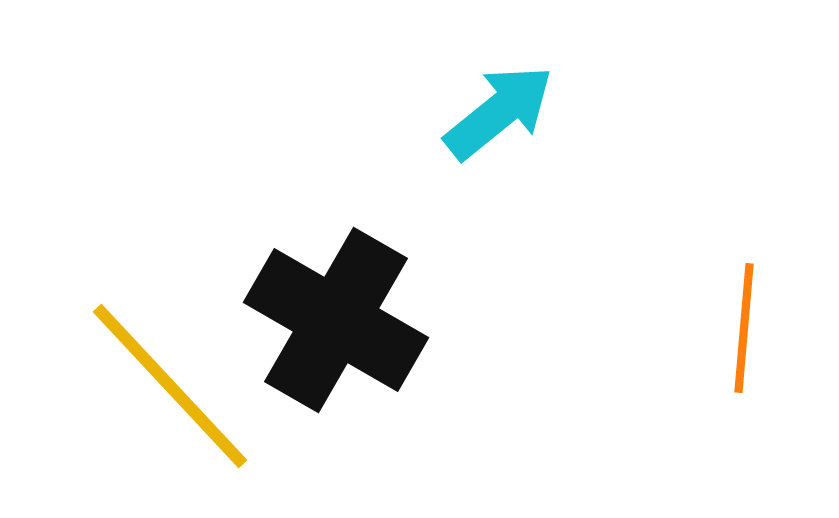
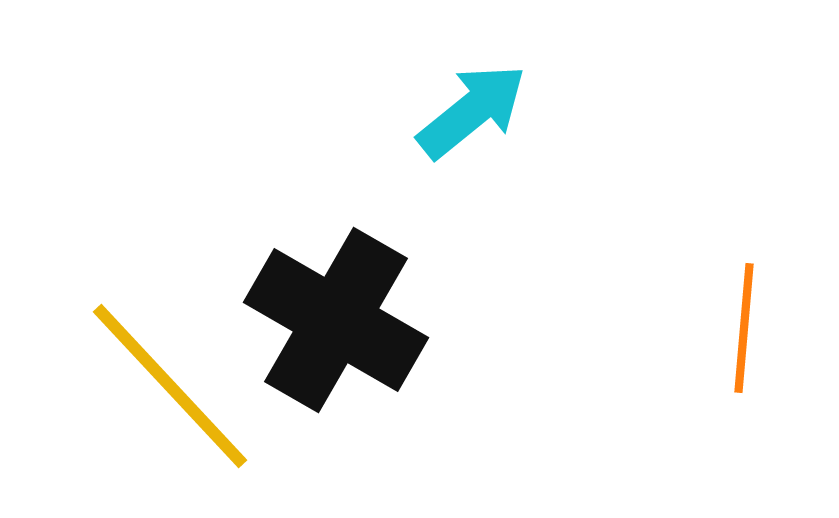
cyan arrow: moved 27 px left, 1 px up
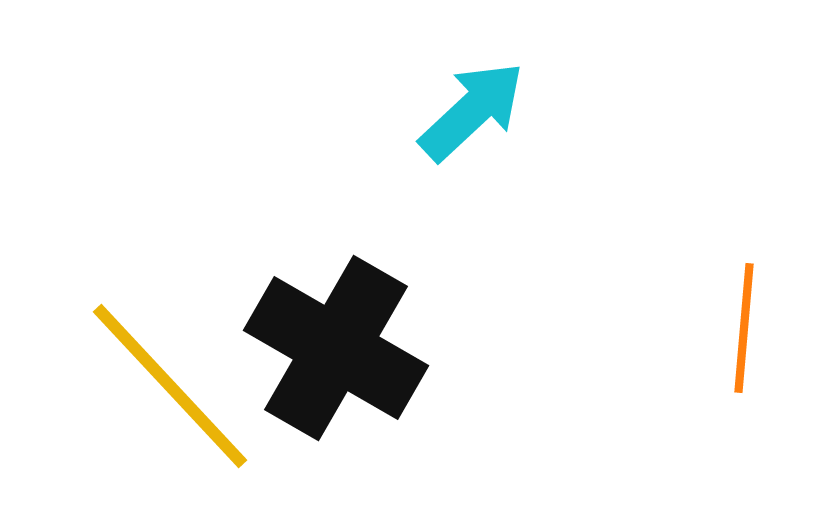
cyan arrow: rotated 4 degrees counterclockwise
black cross: moved 28 px down
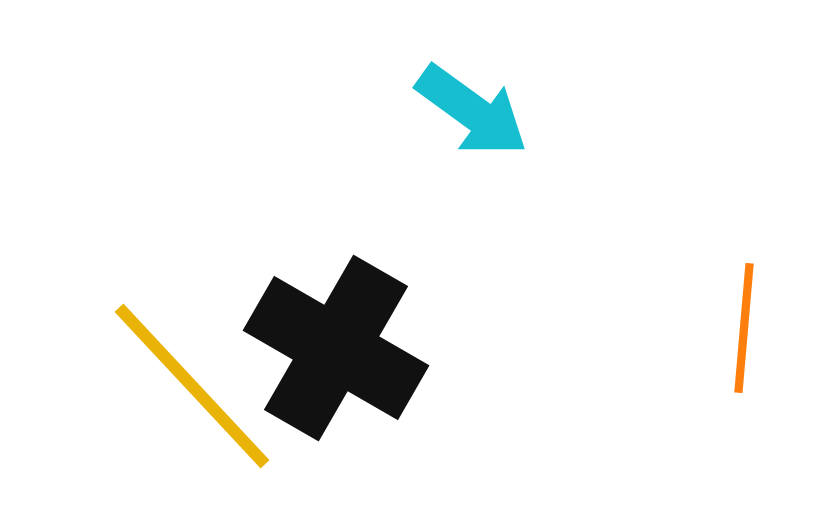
cyan arrow: rotated 79 degrees clockwise
yellow line: moved 22 px right
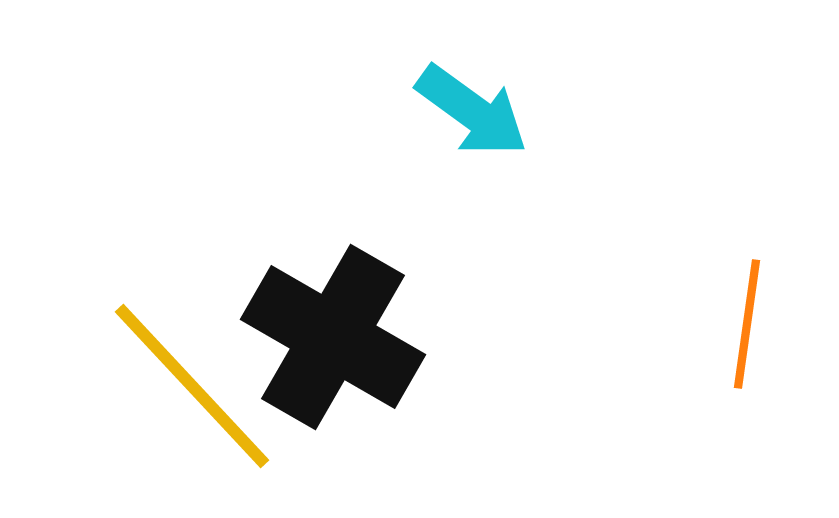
orange line: moved 3 px right, 4 px up; rotated 3 degrees clockwise
black cross: moved 3 px left, 11 px up
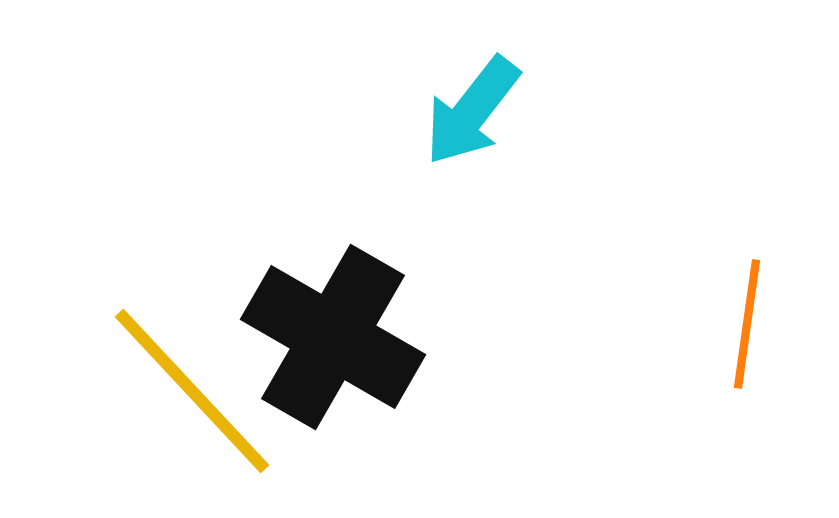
cyan arrow: rotated 92 degrees clockwise
yellow line: moved 5 px down
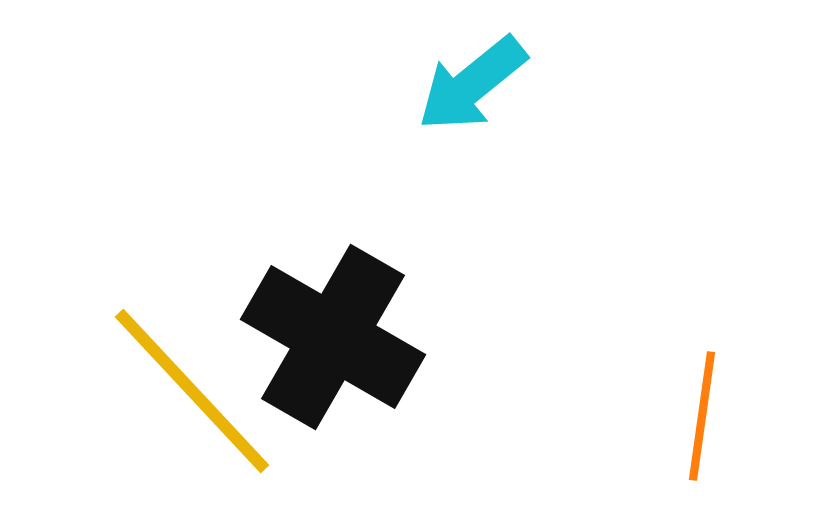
cyan arrow: moved 27 px up; rotated 13 degrees clockwise
orange line: moved 45 px left, 92 px down
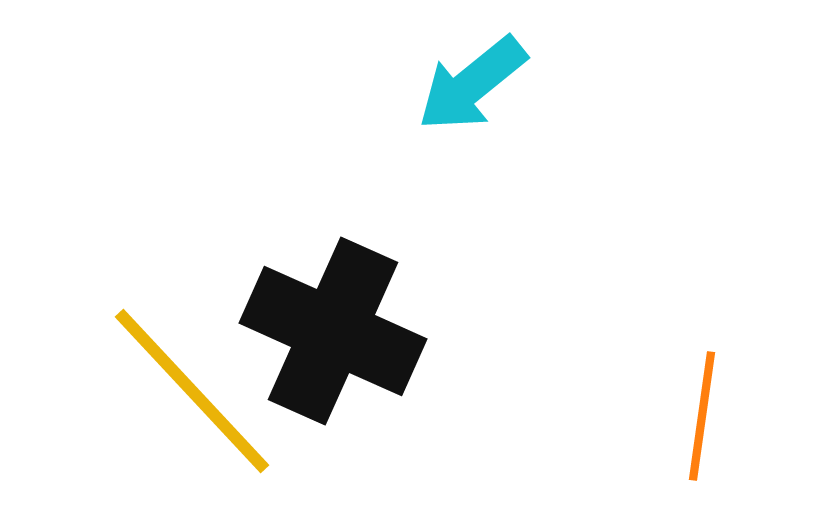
black cross: moved 6 px up; rotated 6 degrees counterclockwise
